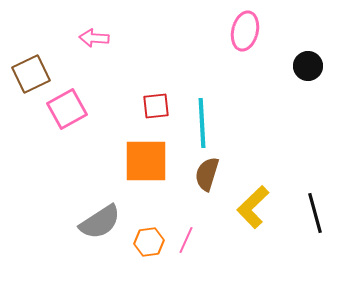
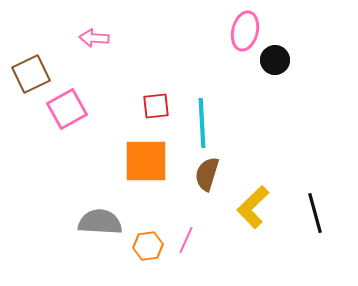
black circle: moved 33 px left, 6 px up
gray semicircle: rotated 144 degrees counterclockwise
orange hexagon: moved 1 px left, 4 px down
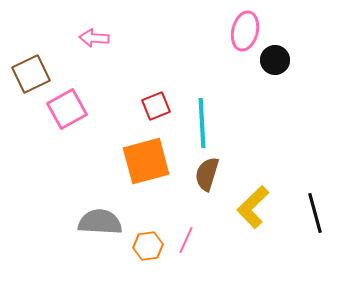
red square: rotated 16 degrees counterclockwise
orange square: rotated 15 degrees counterclockwise
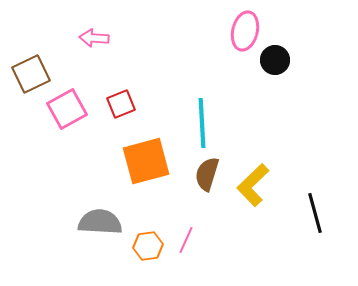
red square: moved 35 px left, 2 px up
yellow L-shape: moved 22 px up
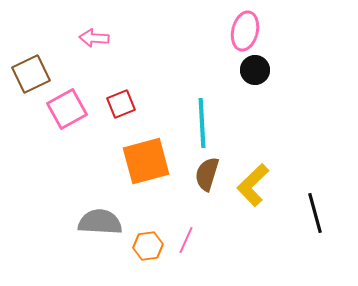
black circle: moved 20 px left, 10 px down
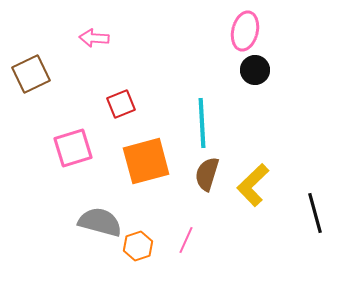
pink square: moved 6 px right, 39 px down; rotated 12 degrees clockwise
gray semicircle: rotated 12 degrees clockwise
orange hexagon: moved 10 px left; rotated 12 degrees counterclockwise
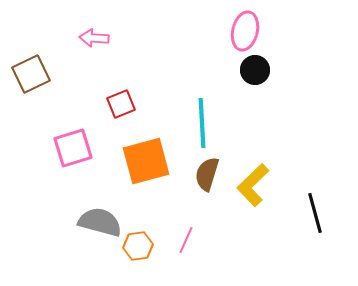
orange hexagon: rotated 12 degrees clockwise
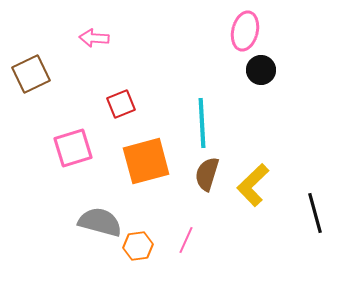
black circle: moved 6 px right
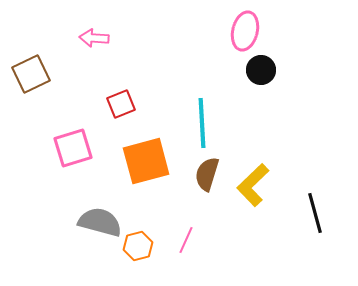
orange hexagon: rotated 8 degrees counterclockwise
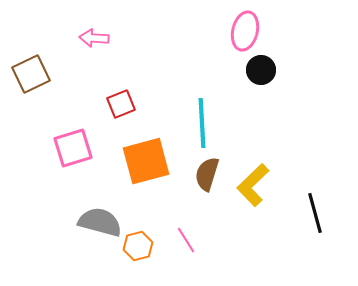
pink line: rotated 56 degrees counterclockwise
